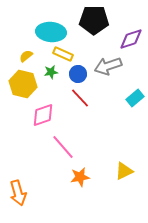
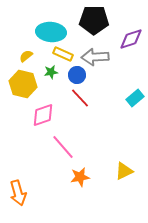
gray arrow: moved 13 px left, 9 px up; rotated 16 degrees clockwise
blue circle: moved 1 px left, 1 px down
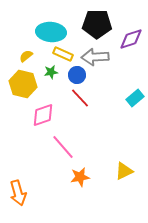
black pentagon: moved 3 px right, 4 px down
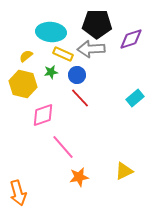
gray arrow: moved 4 px left, 8 px up
orange star: moved 1 px left
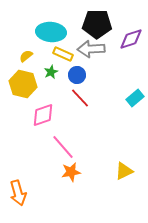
green star: rotated 16 degrees counterclockwise
orange star: moved 8 px left, 5 px up
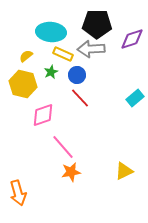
purple diamond: moved 1 px right
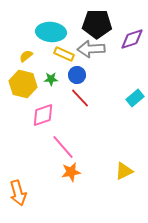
yellow rectangle: moved 1 px right
green star: moved 7 px down; rotated 24 degrees clockwise
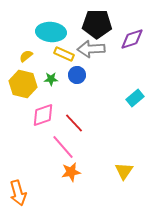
red line: moved 6 px left, 25 px down
yellow triangle: rotated 30 degrees counterclockwise
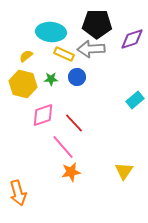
blue circle: moved 2 px down
cyan rectangle: moved 2 px down
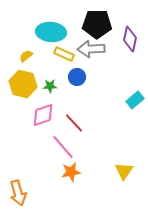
purple diamond: moved 2 px left; rotated 60 degrees counterclockwise
green star: moved 1 px left, 7 px down
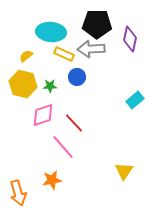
orange star: moved 19 px left, 8 px down
